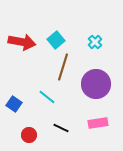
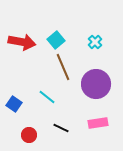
brown line: rotated 40 degrees counterclockwise
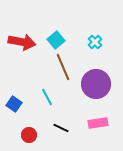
cyan line: rotated 24 degrees clockwise
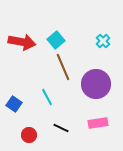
cyan cross: moved 8 px right, 1 px up
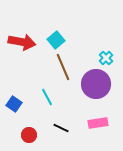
cyan cross: moved 3 px right, 17 px down
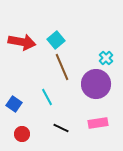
brown line: moved 1 px left
red circle: moved 7 px left, 1 px up
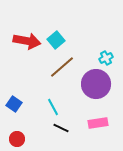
red arrow: moved 5 px right, 1 px up
cyan cross: rotated 16 degrees clockwise
brown line: rotated 72 degrees clockwise
cyan line: moved 6 px right, 10 px down
red circle: moved 5 px left, 5 px down
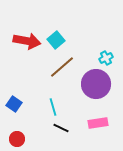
cyan line: rotated 12 degrees clockwise
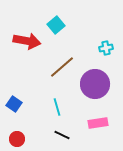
cyan square: moved 15 px up
cyan cross: moved 10 px up; rotated 16 degrees clockwise
purple circle: moved 1 px left
cyan line: moved 4 px right
black line: moved 1 px right, 7 px down
